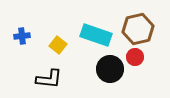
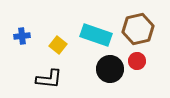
red circle: moved 2 px right, 4 px down
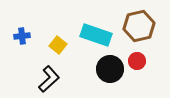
brown hexagon: moved 1 px right, 3 px up
black L-shape: rotated 48 degrees counterclockwise
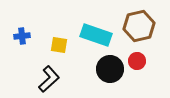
yellow square: moved 1 px right; rotated 30 degrees counterclockwise
